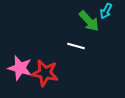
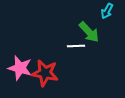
cyan arrow: moved 1 px right
green arrow: moved 11 px down
white line: rotated 18 degrees counterclockwise
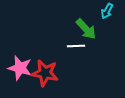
green arrow: moved 3 px left, 3 px up
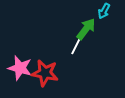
cyan arrow: moved 3 px left
green arrow: rotated 100 degrees counterclockwise
white line: rotated 60 degrees counterclockwise
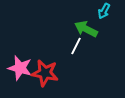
green arrow: rotated 100 degrees counterclockwise
